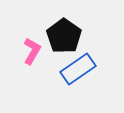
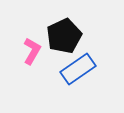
black pentagon: rotated 12 degrees clockwise
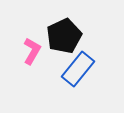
blue rectangle: rotated 16 degrees counterclockwise
